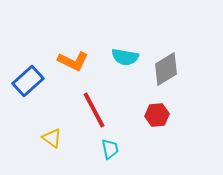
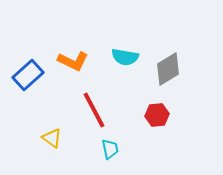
gray diamond: moved 2 px right
blue rectangle: moved 6 px up
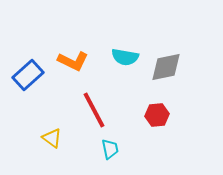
gray diamond: moved 2 px left, 2 px up; rotated 20 degrees clockwise
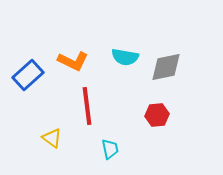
red line: moved 7 px left, 4 px up; rotated 21 degrees clockwise
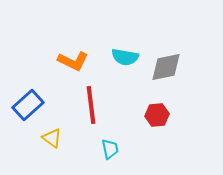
blue rectangle: moved 30 px down
red line: moved 4 px right, 1 px up
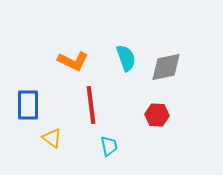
cyan semicircle: moved 1 px right, 1 px down; rotated 120 degrees counterclockwise
blue rectangle: rotated 48 degrees counterclockwise
red hexagon: rotated 10 degrees clockwise
cyan trapezoid: moved 1 px left, 3 px up
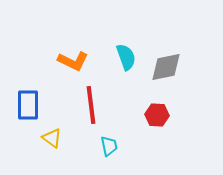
cyan semicircle: moved 1 px up
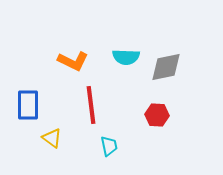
cyan semicircle: rotated 112 degrees clockwise
